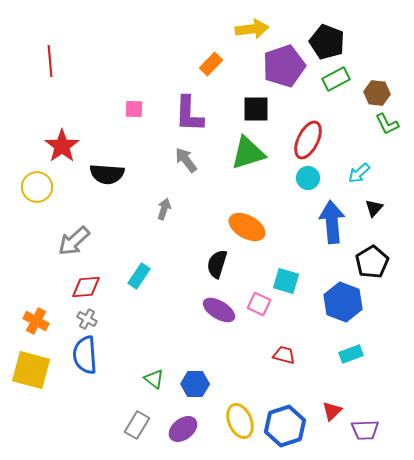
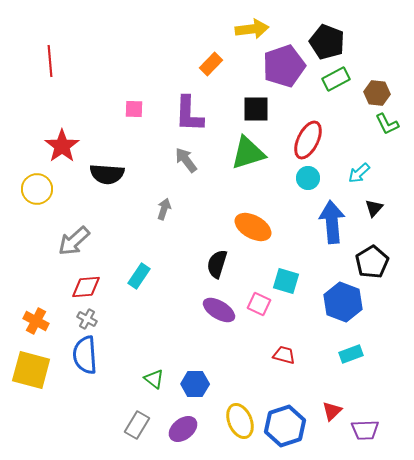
yellow circle at (37, 187): moved 2 px down
orange ellipse at (247, 227): moved 6 px right
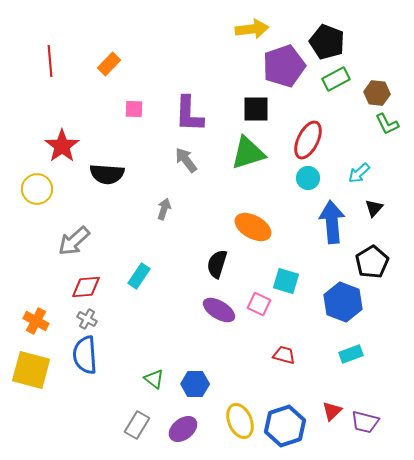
orange rectangle at (211, 64): moved 102 px left
purple trapezoid at (365, 430): moved 8 px up; rotated 16 degrees clockwise
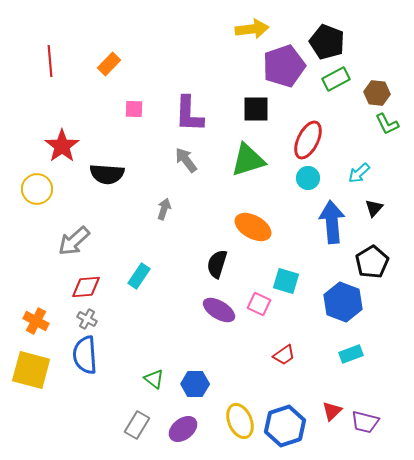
green triangle at (248, 153): moved 7 px down
red trapezoid at (284, 355): rotated 130 degrees clockwise
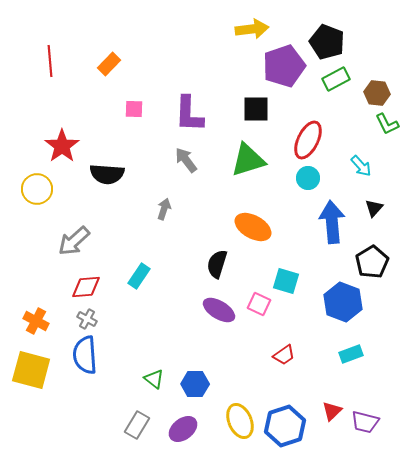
cyan arrow at (359, 173): moved 2 px right, 7 px up; rotated 90 degrees counterclockwise
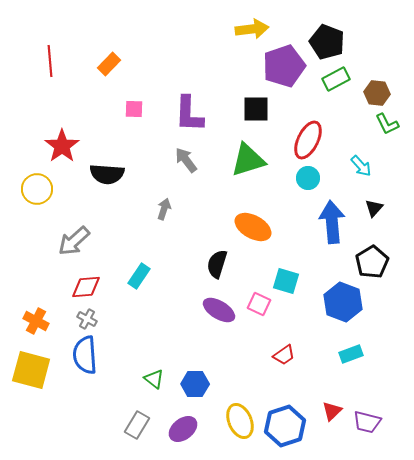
purple trapezoid at (365, 422): moved 2 px right
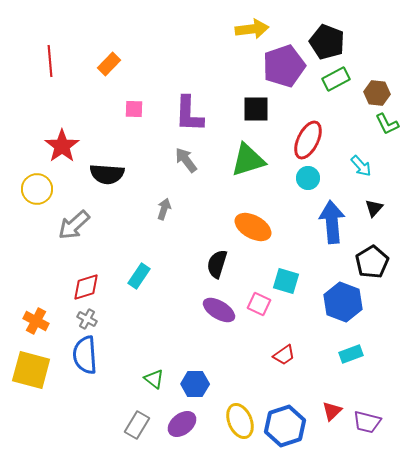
gray arrow at (74, 241): moved 16 px up
red diamond at (86, 287): rotated 12 degrees counterclockwise
purple ellipse at (183, 429): moved 1 px left, 5 px up
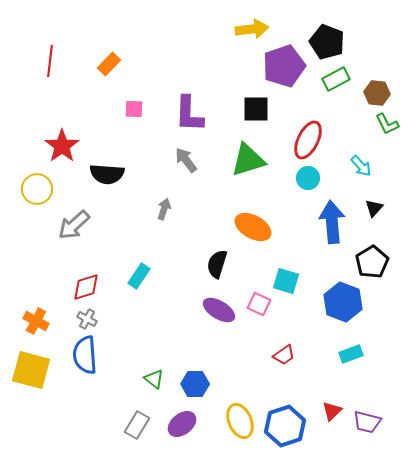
red line at (50, 61): rotated 12 degrees clockwise
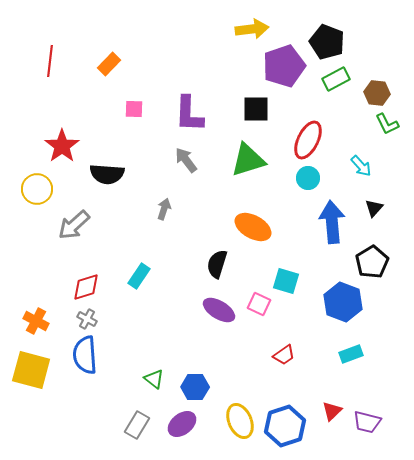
blue hexagon at (195, 384): moved 3 px down
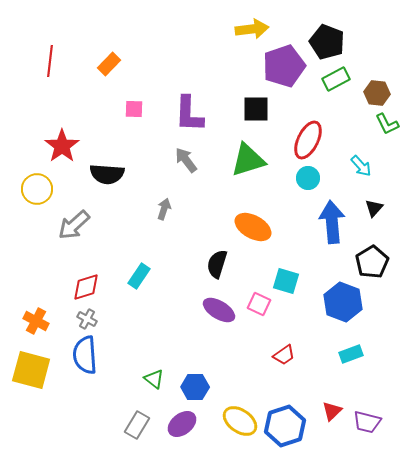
yellow ellipse at (240, 421): rotated 32 degrees counterclockwise
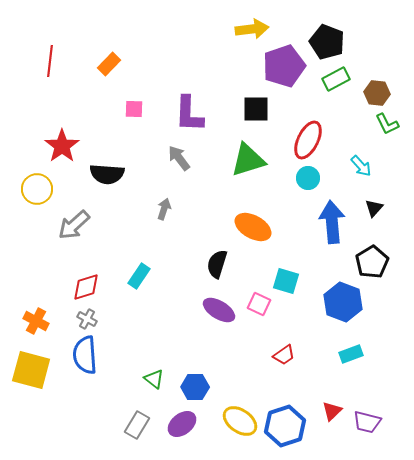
gray arrow at (186, 160): moved 7 px left, 2 px up
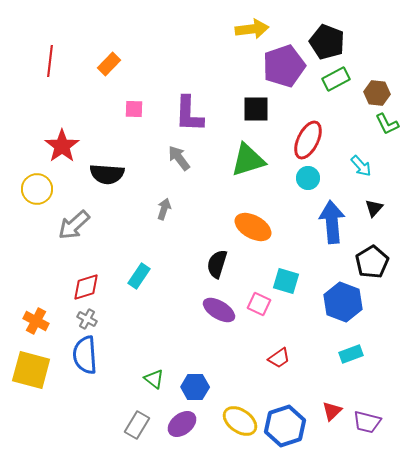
red trapezoid at (284, 355): moved 5 px left, 3 px down
